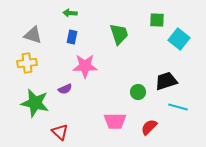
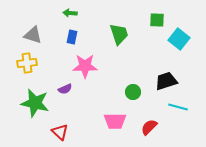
green circle: moved 5 px left
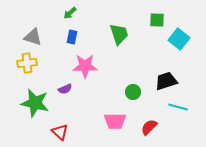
green arrow: rotated 48 degrees counterclockwise
gray triangle: moved 2 px down
